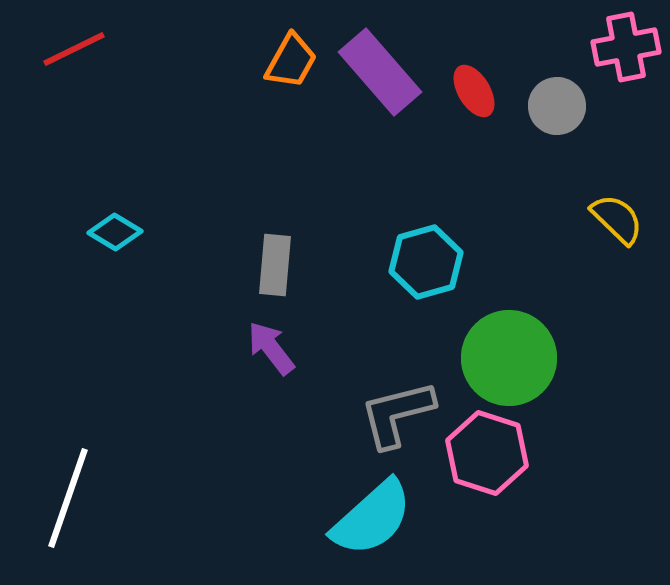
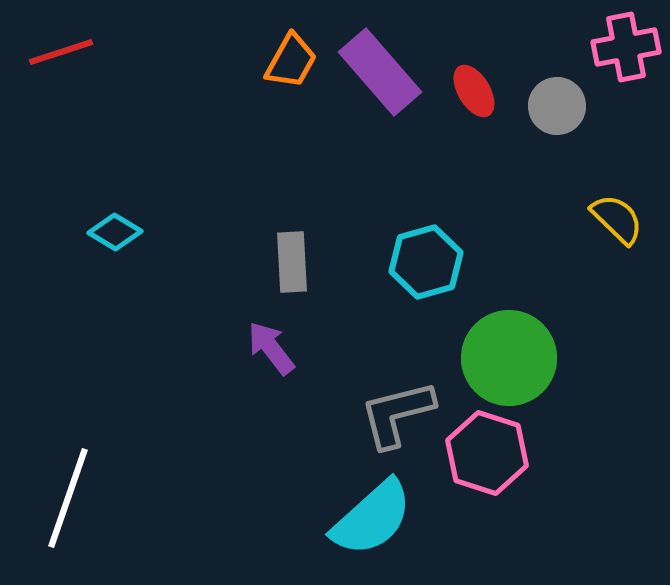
red line: moved 13 px left, 3 px down; rotated 8 degrees clockwise
gray rectangle: moved 17 px right, 3 px up; rotated 8 degrees counterclockwise
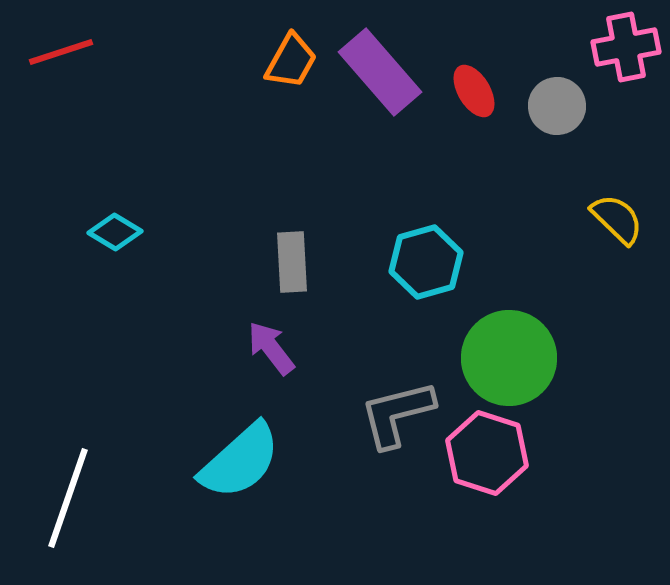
cyan semicircle: moved 132 px left, 57 px up
